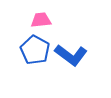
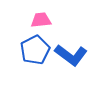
blue pentagon: rotated 16 degrees clockwise
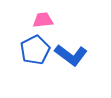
pink trapezoid: moved 2 px right
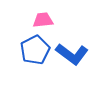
blue L-shape: moved 1 px right, 1 px up
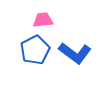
blue L-shape: moved 3 px right, 1 px up
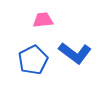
blue pentagon: moved 2 px left, 10 px down
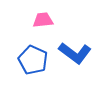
blue pentagon: rotated 20 degrees counterclockwise
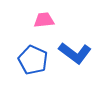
pink trapezoid: moved 1 px right
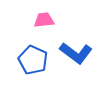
blue L-shape: moved 1 px right
